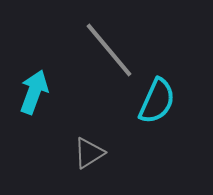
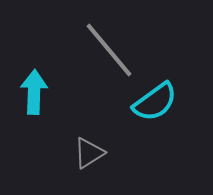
cyan arrow: rotated 18 degrees counterclockwise
cyan semicircle: moved 2 px left, 1 px down; rotated 30 degrees clockwise
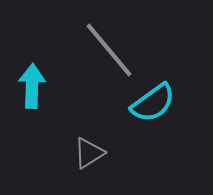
cyan arrow: moved 2 px left, 6 px up
cyan semicircle: moved 2 px left, 1 px down
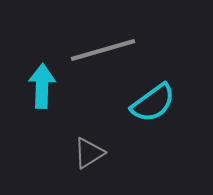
gray line: moved 6 px left; rotated 66 degrees counterclockwise
cyan arrow: moved 10 px right
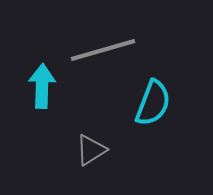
cyan semicircle: rotated 33 degrees counterclockwise
gray triangle: moved 2 px right, 3 px up
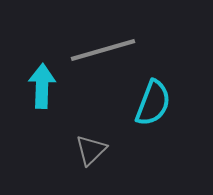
gray triangle: rotated 12 degrees counterclockwise
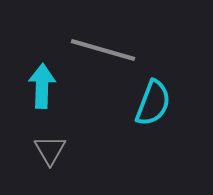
gray line: rotated 32 degrees clockwise
gray triangle: moved 41 px left; rotated 16 degrees counterclockwise
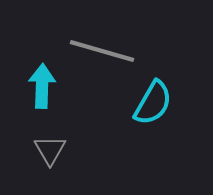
gray line: moved 1 px left, 1 px down
cyan semicircle: rotated 9 degrees clockwise
